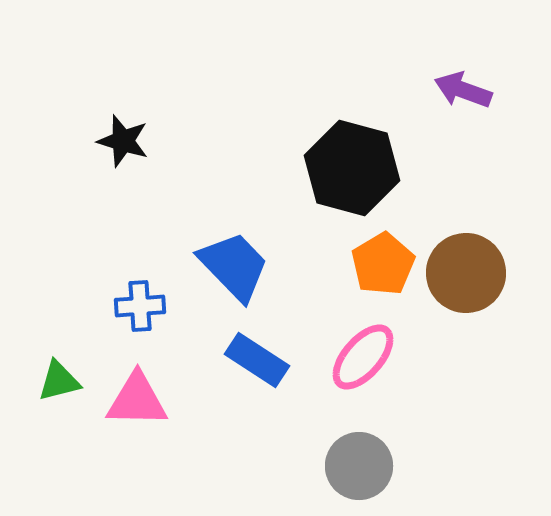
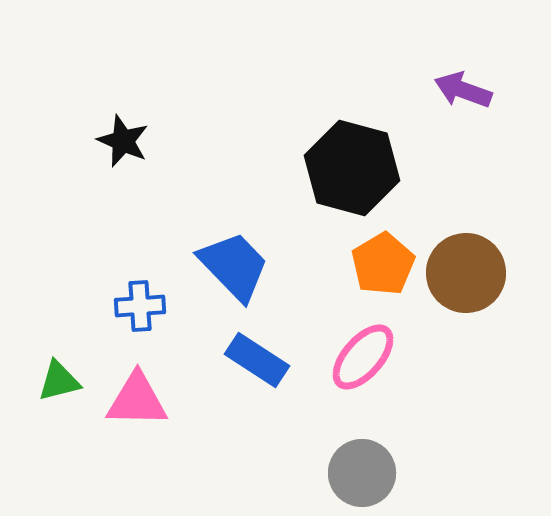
black star: rotated 6 degrees clockwise
gray circle: moved 3 px right, 7 px down
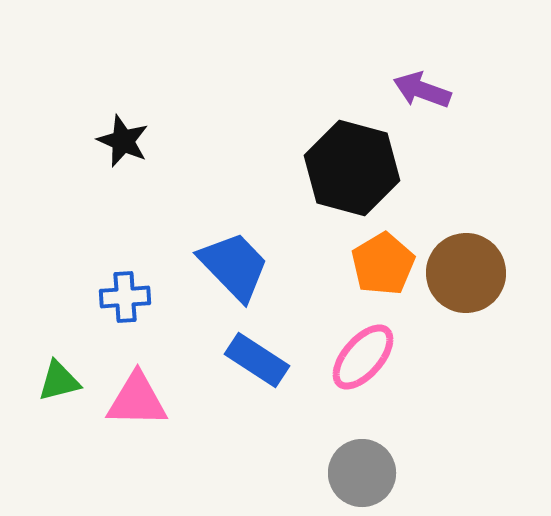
purple arrow: moved 41 px left
blue cross: moved 15 px left, 9 px up
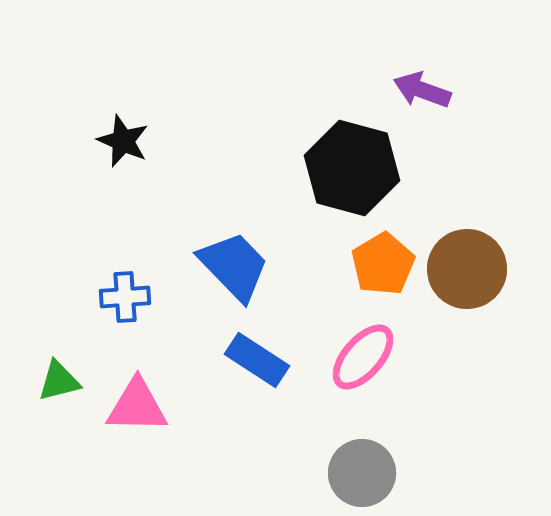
brown circle: moved 1 px right, 4 px up
pink triangle: moved 6 px down
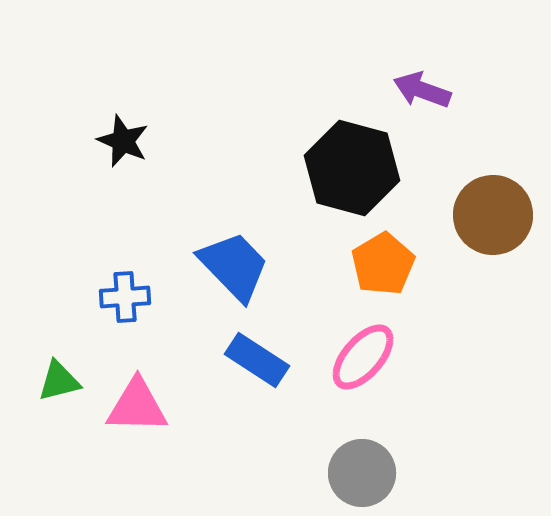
brown circle: moved 26 px right, 54 px up
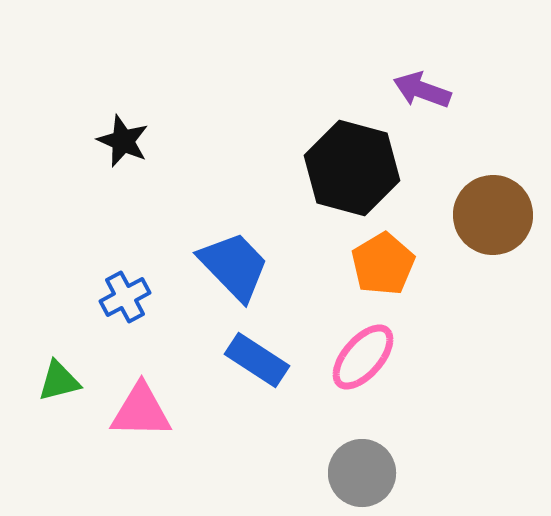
blue cross: rotated 24 degrees counterclockwise
pink triangle: moved 4 px right, 5 px down
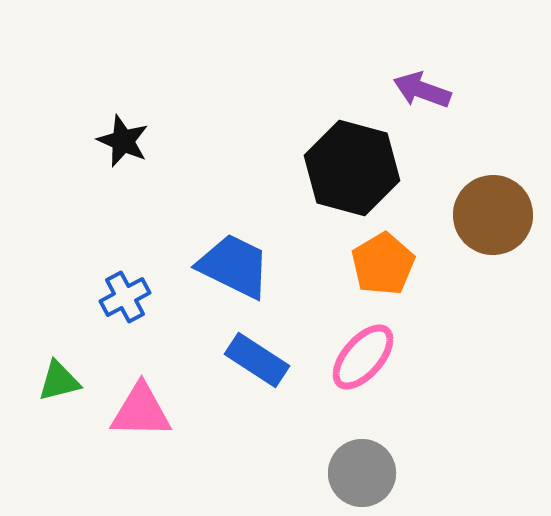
blue trapezoid: rotated 20 degrees counterclockwise
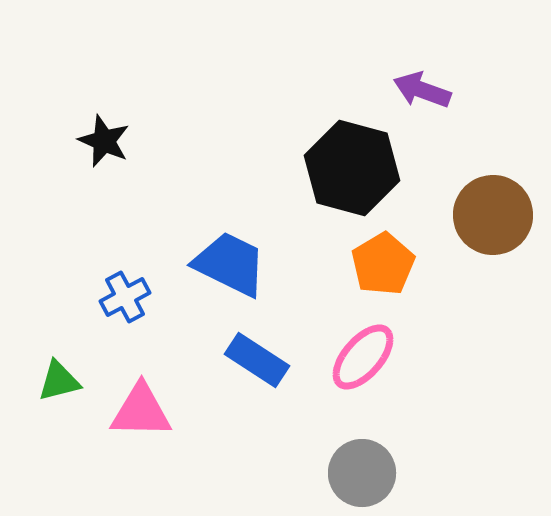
black star: moved 19 px left
blue trapezoid: moved 4 px left, 2 px up
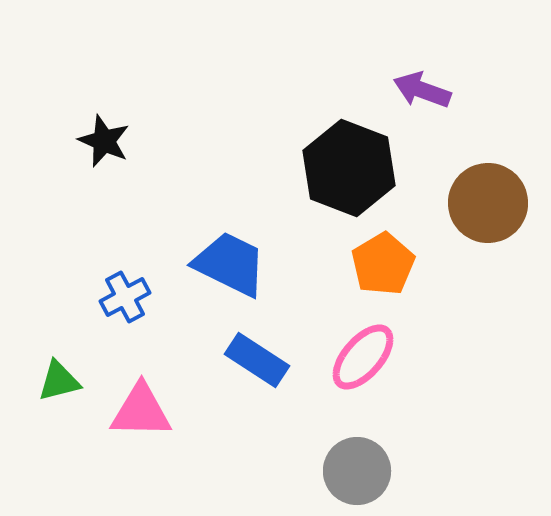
black hexagon: moved 3 px left; rotated 6 degrees clockwise
brown circle: moved 5 px left, 12 px up
gray circle: moved 5 px left, 2 px up
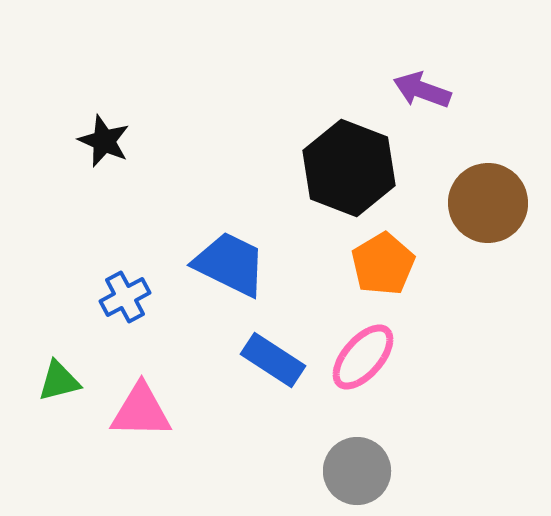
blue rectangle: moved 16 px right
